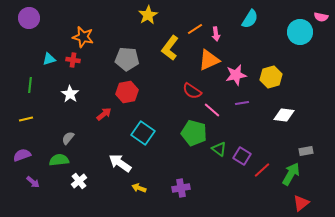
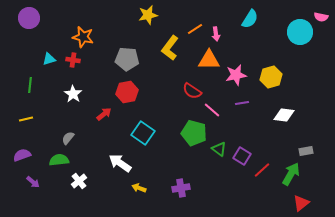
yellow star: rotated 18 degrees clockwise
orange triangle: rotated 25 degrees clockwise
white star: moved 3 px right
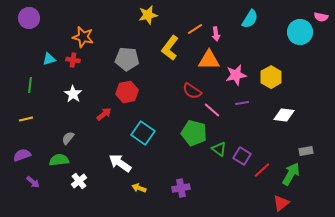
yellow hexagon: rotated 15 degrees counterclockwise
red triangle: moved 20 px left
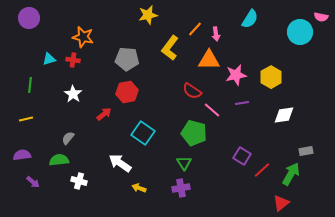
orange line: rotated 14 degrees counterclockwise
white diamond: rotated 15 degrees counterclockwise
green triangle: moved 35 px left, 14 px down; rotated 21 degrees clockwise
purple semicircle: rotated 12 degrees clockwise
white cross: rotated 35 degrees counterclockwise
